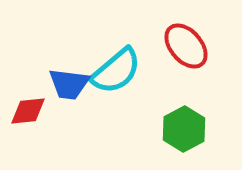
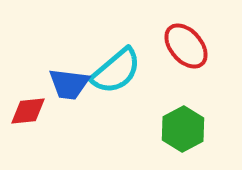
green hexagon: moved 1 px left
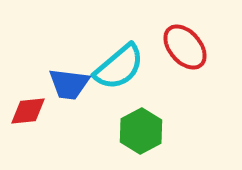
red ellipse: moved 1 px left, 1 px down
cyan semicircle: moved 3 px right, 4 px up
green hexagon: moved 42 px left, 2 px down
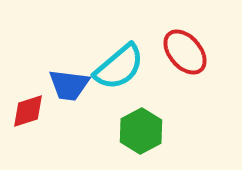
red ellipse: moved 5 px down
blue trapezoid: moved 1 px down
red diamond: rotated 12 degrees counterclockwise
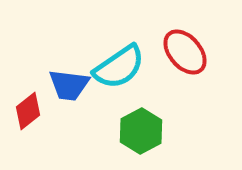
cyan semicircle: rotated 6 degrees clockwise
red diamond: rotated 21 degrees counterclockwise
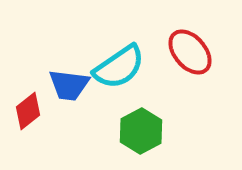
red ellipse: moved 5 px right
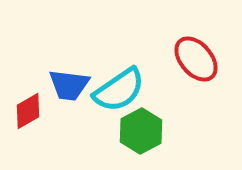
red ellipse: moved 6 px right, 7 px down
cyan semicircle: moved 23 px down
red diamond: rotated 9 degrees clockwise
